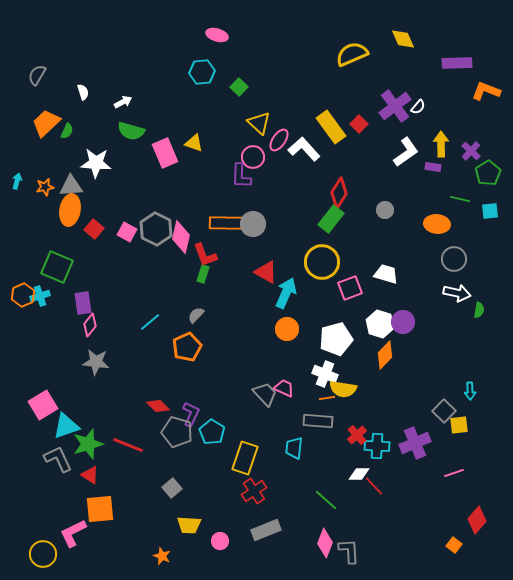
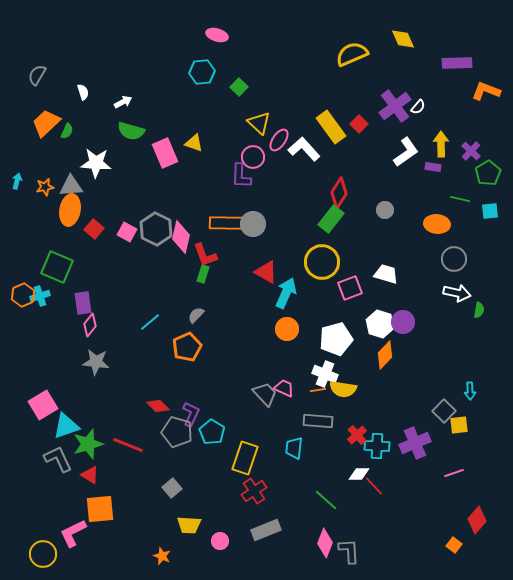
orange line at (327, 398): moved 9 px left, 8 px up
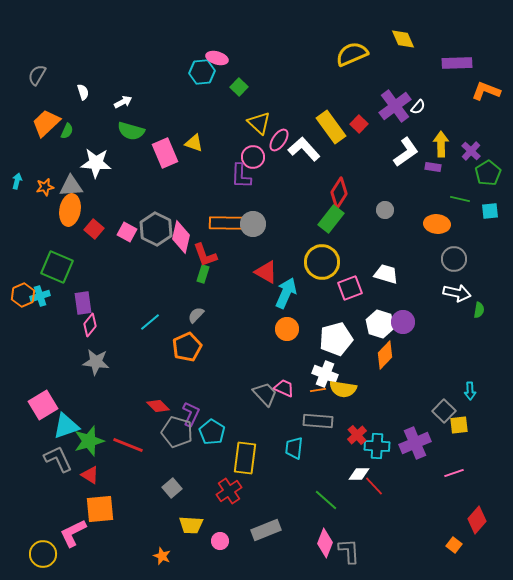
pink ellipse at (217, 35): moved 23 px down
green star at (88, 444): moved 1 px right, 3 px up
yellow rectangle at (245, 458): rotated 12 degrees counterclockwise
red cross at (254, 491): moved 25 px left
yellow trapezoid at (189, 525): moved 2 px right
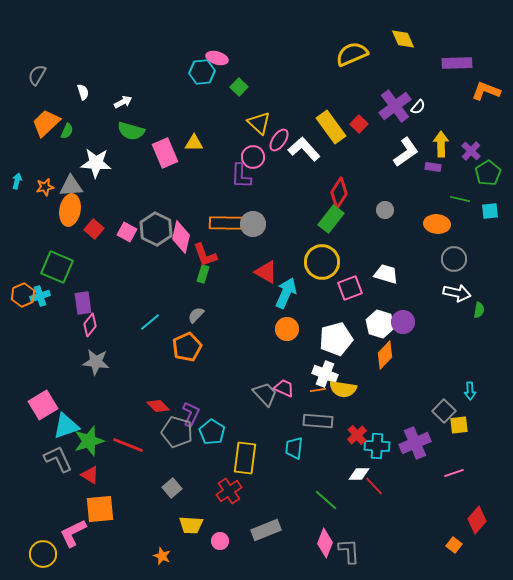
yellow triangle at (194, 143): rotated 18 degrees counterclockwise
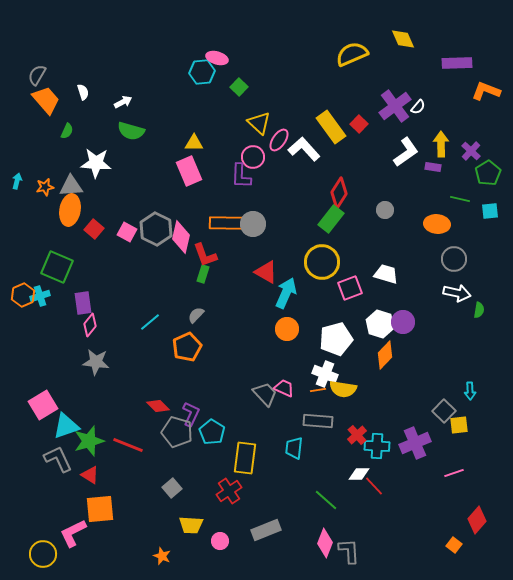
orange trapezoid at (46, 123): moved 23 px up; rotated 92 degrees clockwise
pink rectangle at (165, 153): moved 24 px right, 18 px down
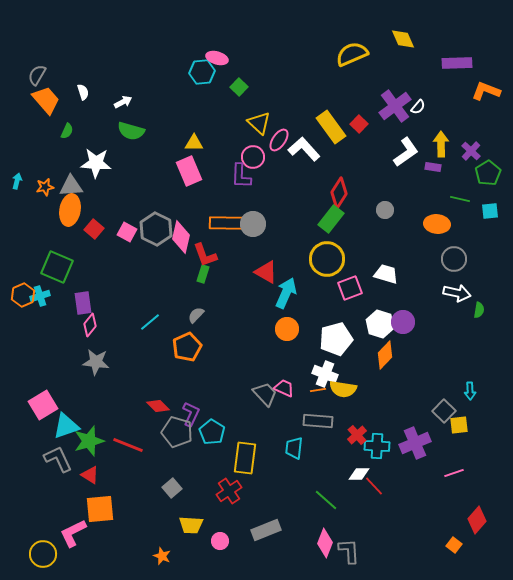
yellow circle at (322, 262): moved 5 px right, 3 px up
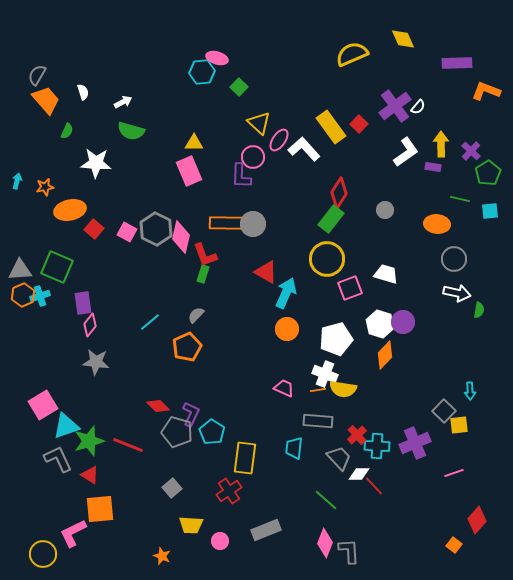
gray triangle at (71, 186): moved 51 px left, 84 px down
orange ellipse at (70, 210): rotated 68 degrees clockwise
gray trapezoid at (265, 394): moved 74 px right, 64 px down
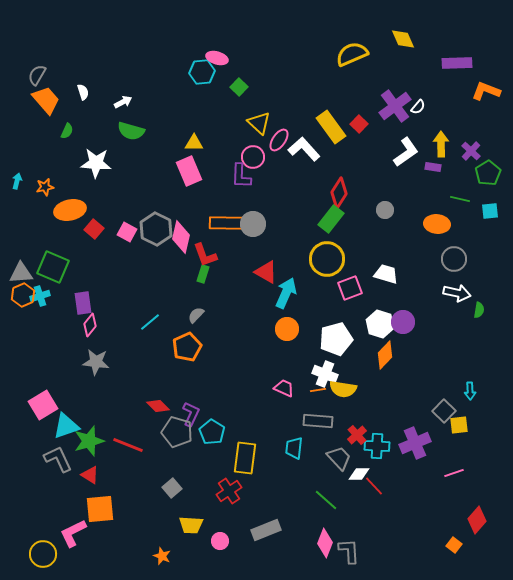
green square at (57, 267): moved 4 px left
gray triangle at (20, 270): moved 1 px right, 3 px down
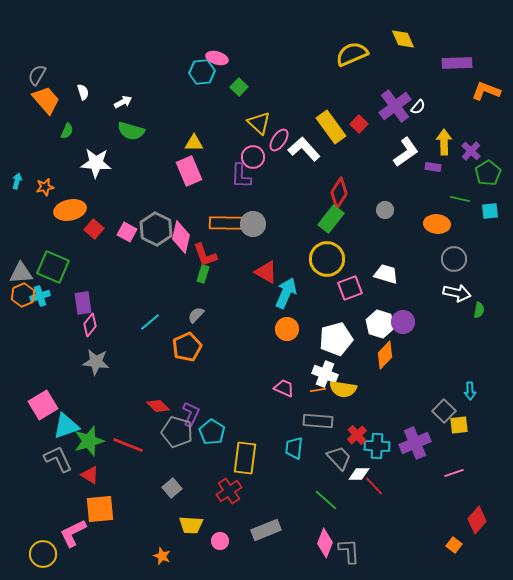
yellow arrow at (441, 144): moved 3 px right, 2 px up
